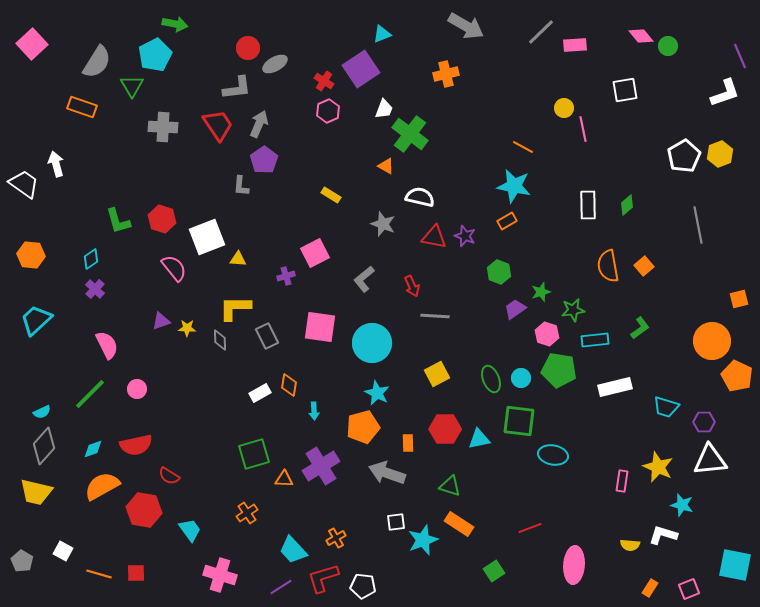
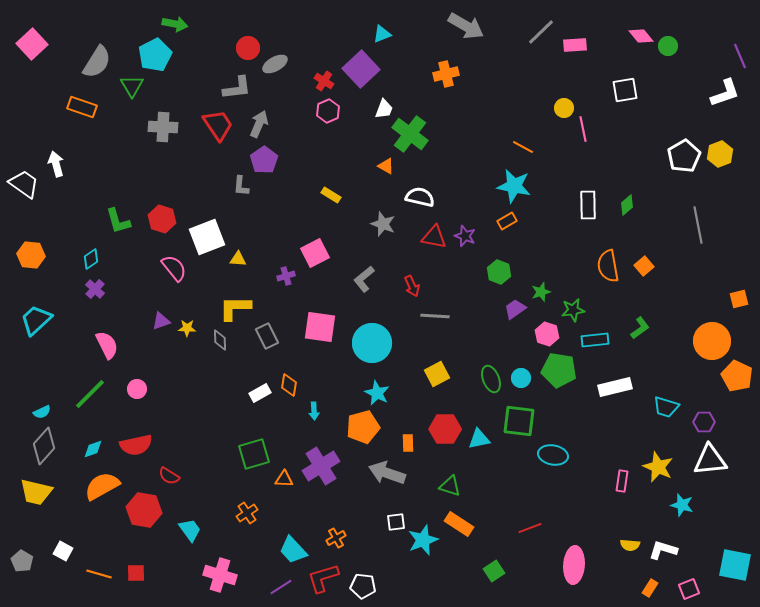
purple square at (361, 69): rotated 9 degrees counterclockwise
white L-shape at (663, 535): moved 15 px down
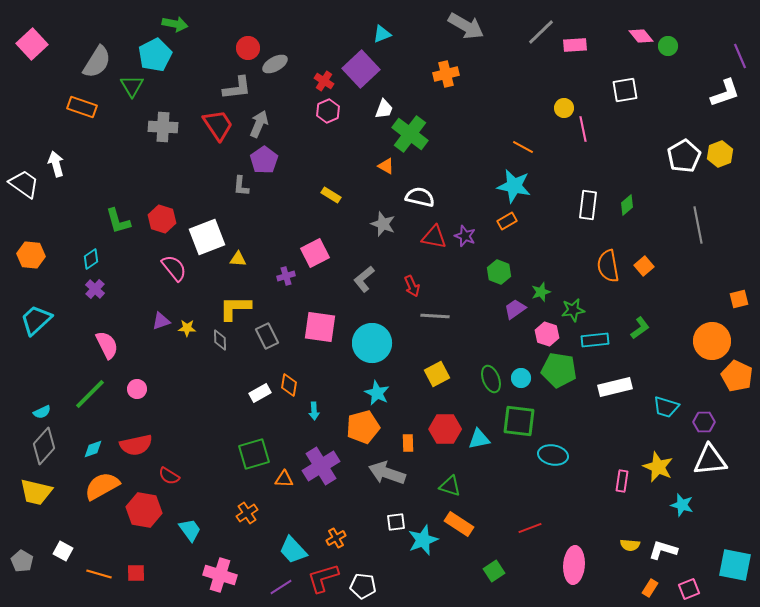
white rectangle at (588, 205): rotated 8 degrees clockwise
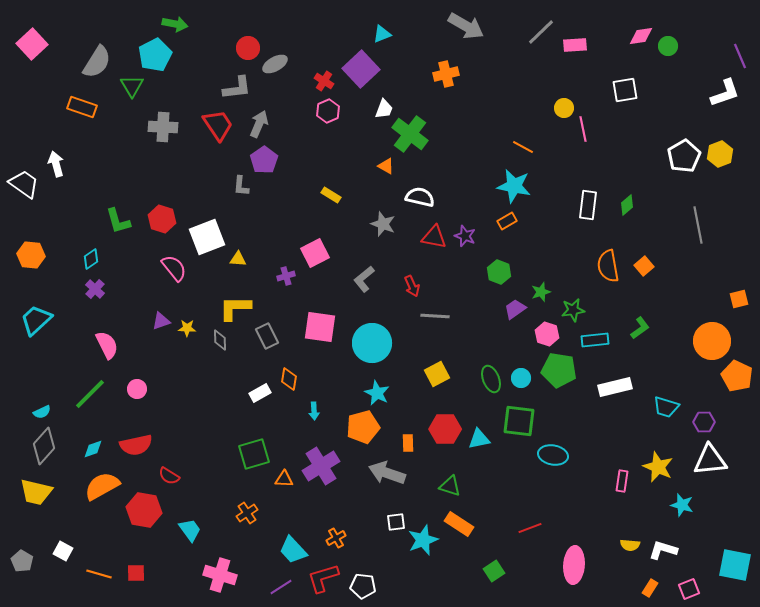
pink diamond at (641, 36): rotated 60 degrees counterclockwise
orange diamond at (289, 385): moved 6 px up
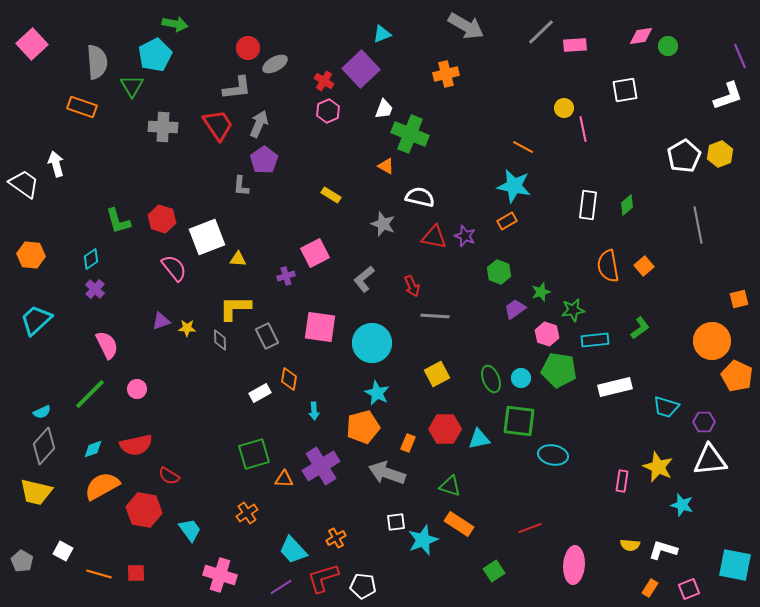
gray semicircle at (97, 62): rotated 36 degrees counterclockwise
white L-shape at (725, 93): moved 3 px right, 3 px down
green cross at (410, 134): rotated 15 degrees counterclockwise
orange rectangle at (408, 443): rotated 24 degrees clockwise
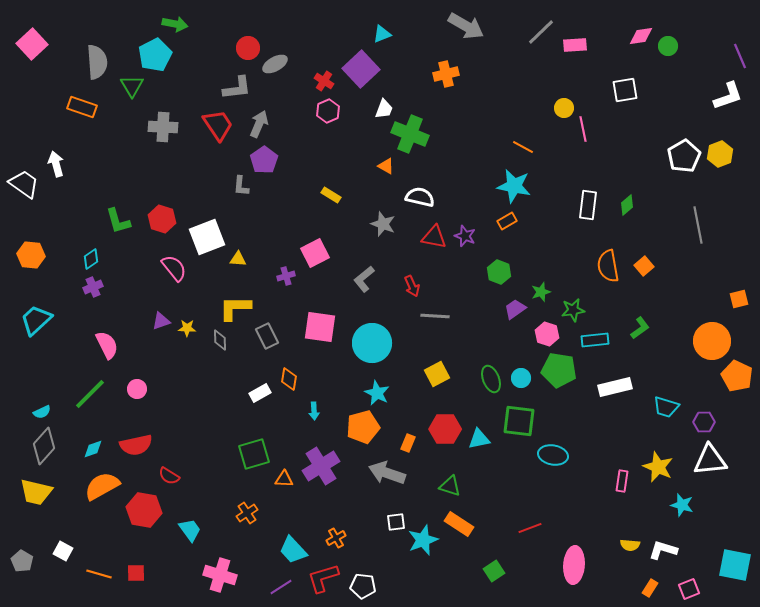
purple cross at (95, 289): moved 2 px left, 2 px up; rotated 24 degrees clockwise
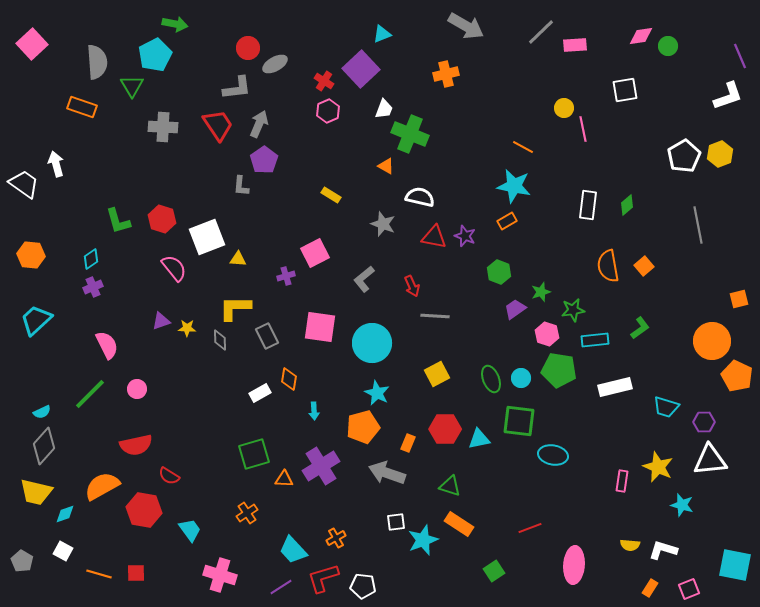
cyan diamond at (93, 449): moved 28 px left, 65 px down
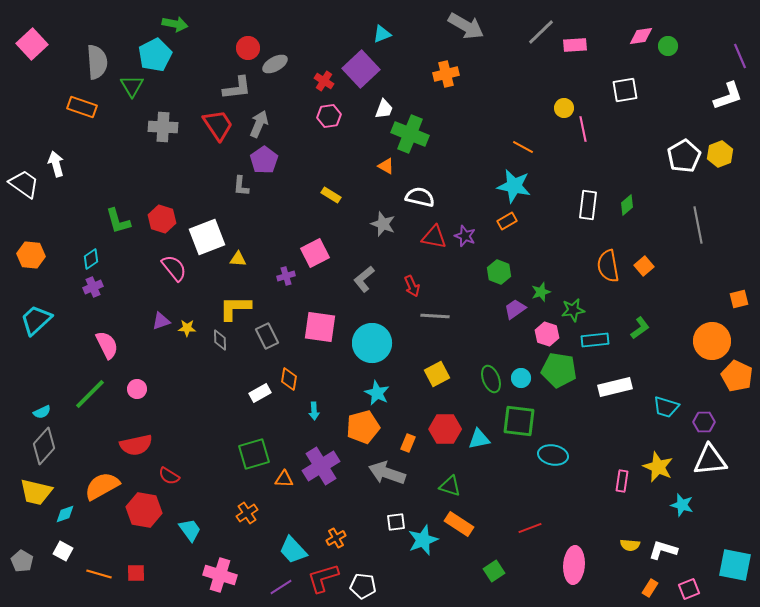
pink hexagon at (328, 111): moved 1 px right, 5 px down; rotated 15 degrees clockwise
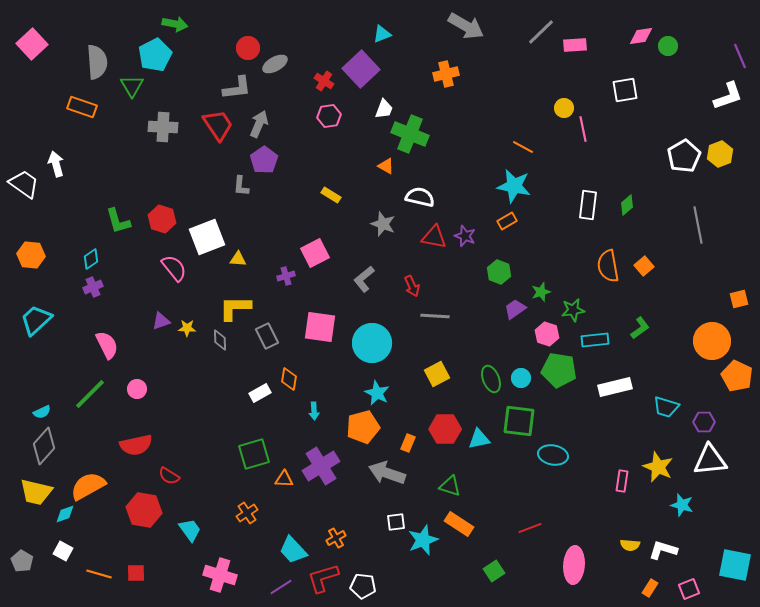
orange semicircle at (102, 486): moved 14 px left
